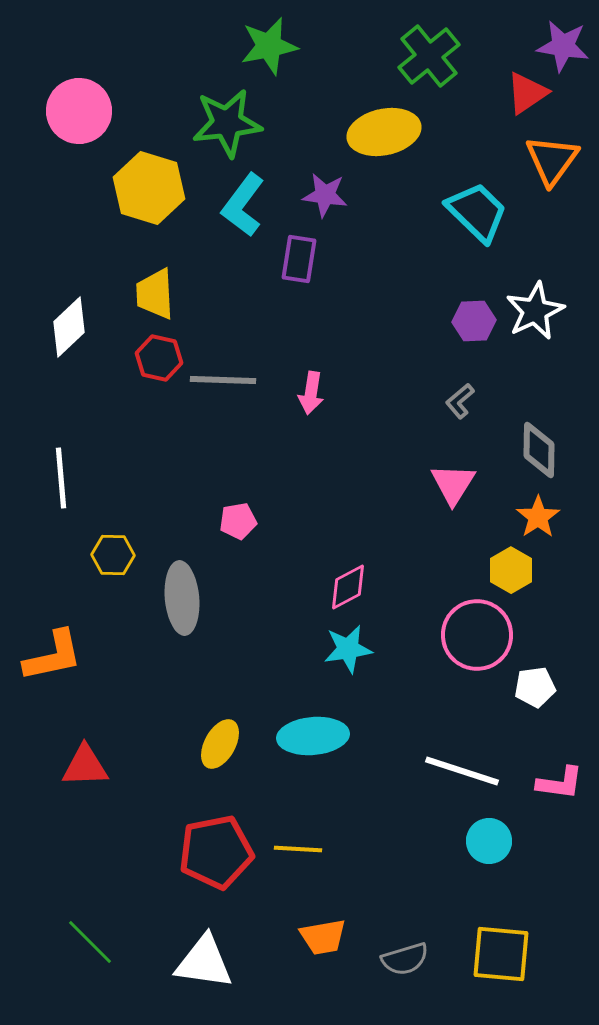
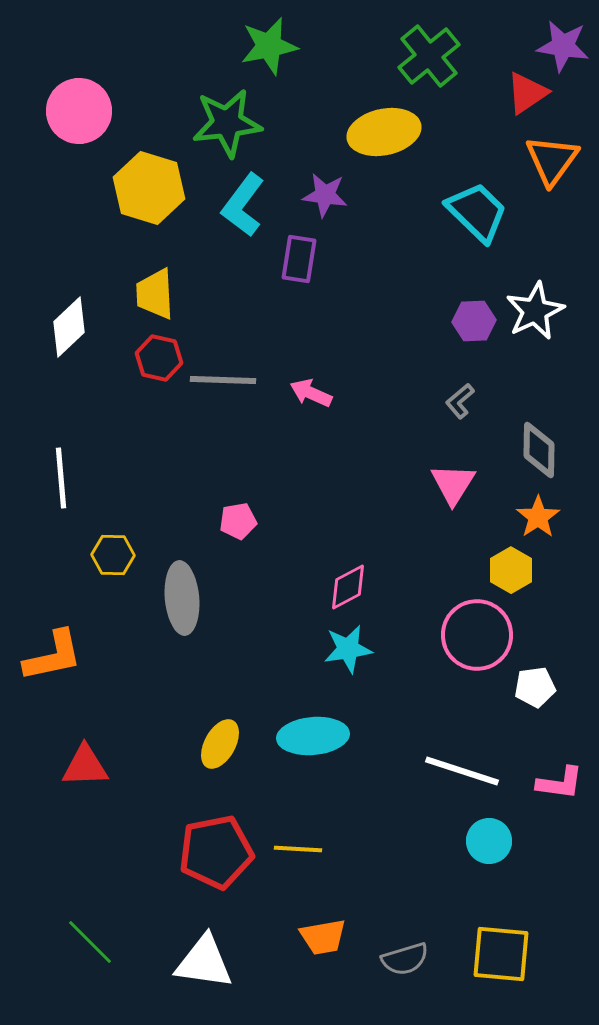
pink arrow at (311, 393): rotated 105 degrees clockwise
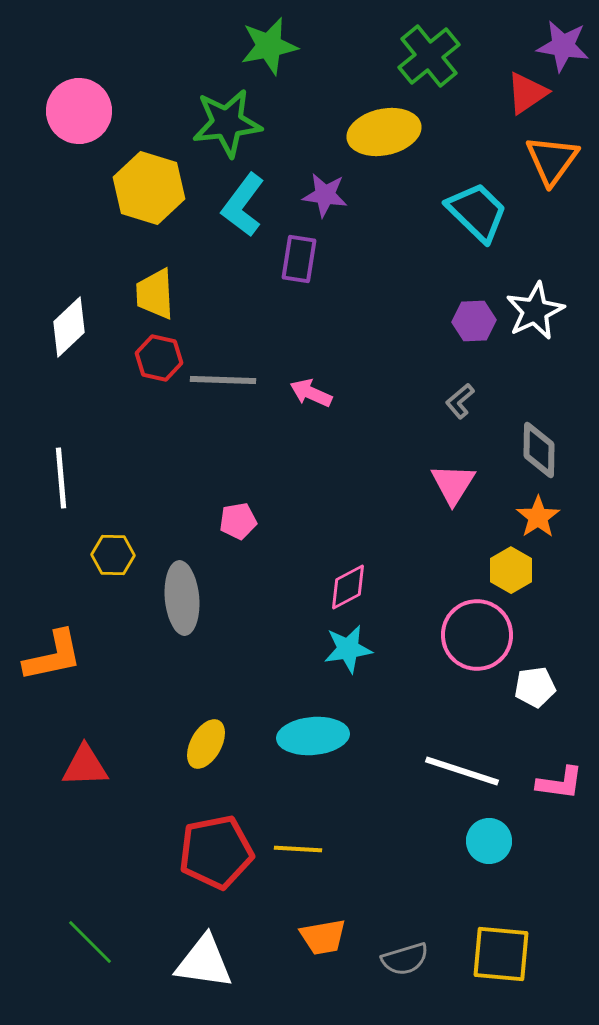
yellow ellipse at (220, 744): moved 14 px left
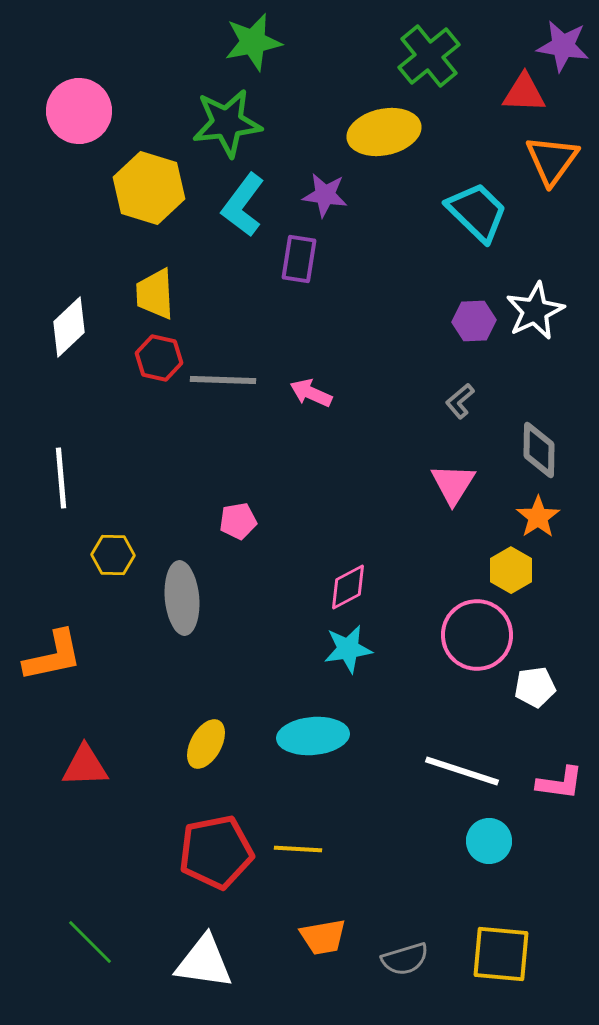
green star at (269, 46): moved 16 px left, 4 px up
red triangle at (527, 93): moved 3 px left; rotated 36 degrees clockwise
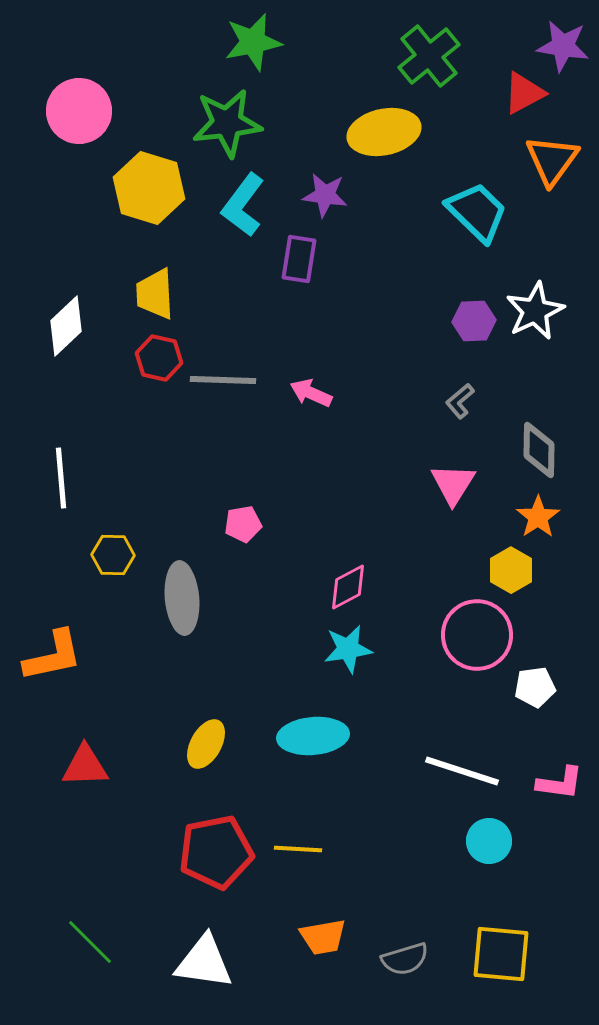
red triangle at (524, 93): rotated 30 degrees counterclockwise
white diamond at (69, 327): moved 3 px left, 1 px up
pink pentagon at (238, 521): moved 5 px right, 3 px down
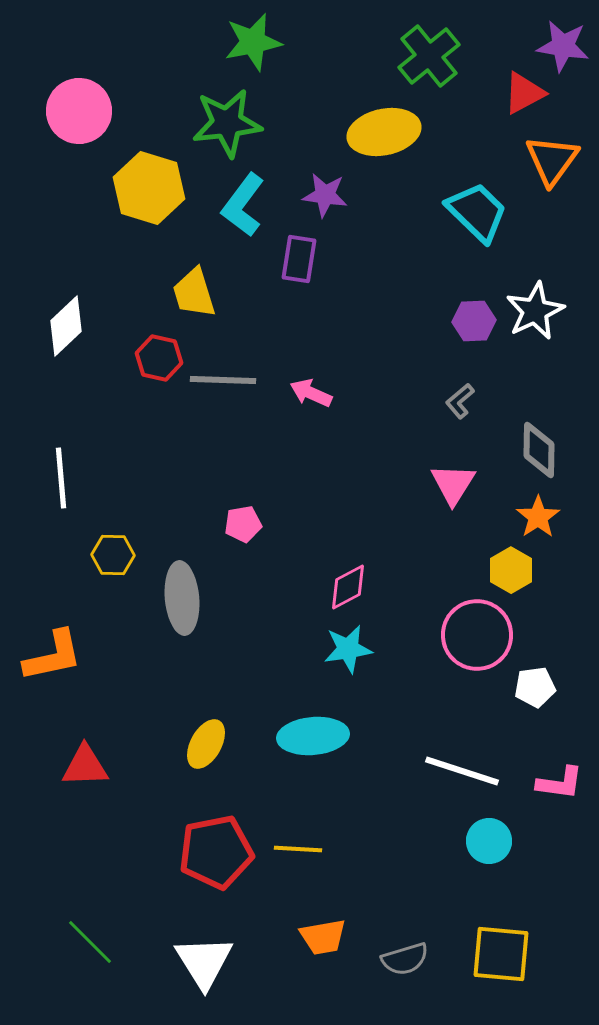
yellow trapezoid at (155, 294): moved 39 px right, 1 px up; rotated 14 degrees counterclockwise
white triangle at (204, 962): rotated 50 degrees clockwise
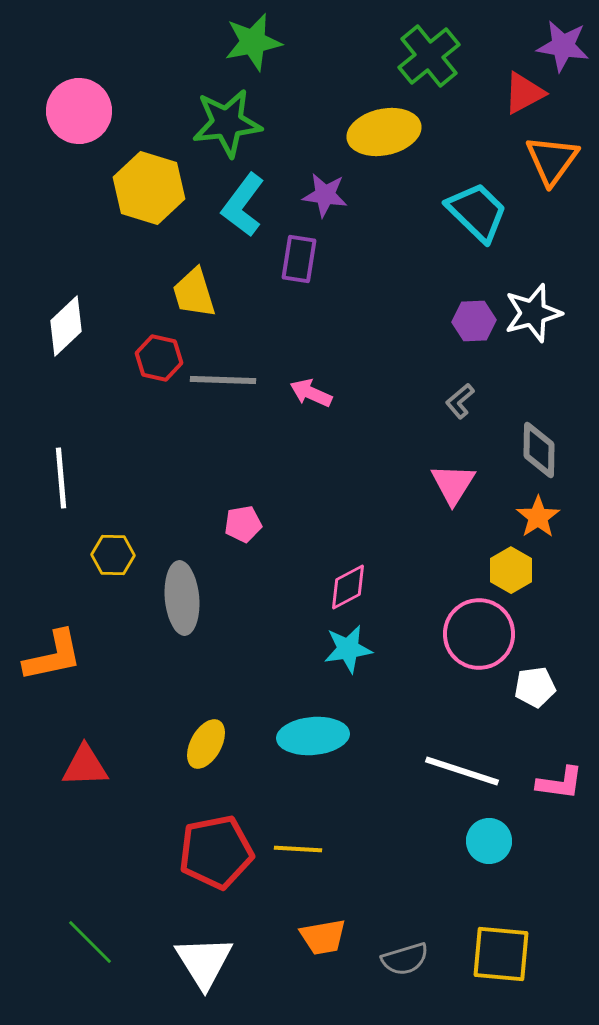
white star at (535, 311): moved 2 px left, 2 px down; rotated 10 degrees clockwise
pink circle at (477, 635): moved 2 px right, 1 px up
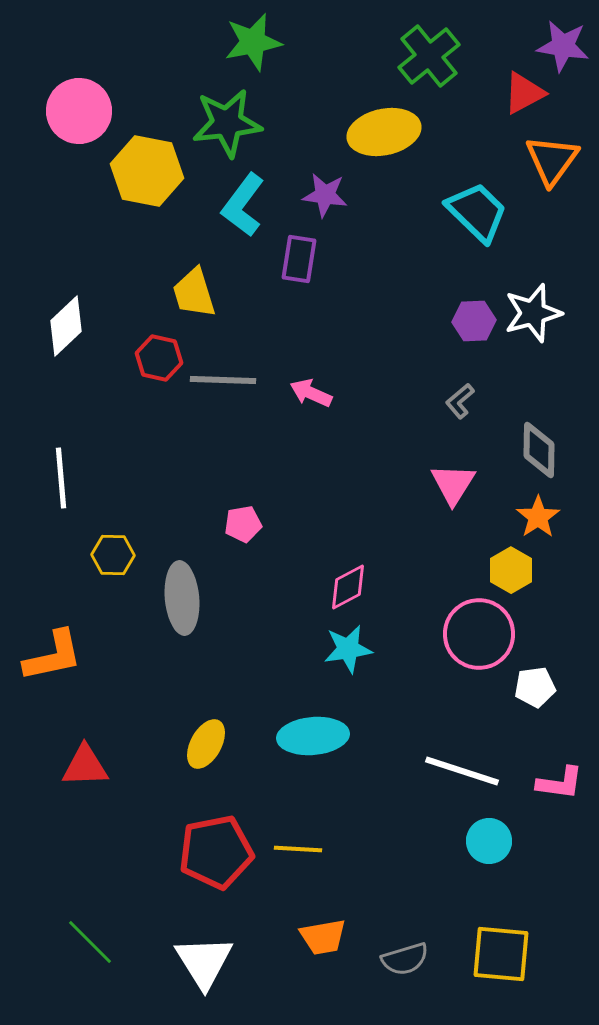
yellow hexagon at (149, 188): moved 2 px left, 17 px up; rotated 6 degrees counterclockwise
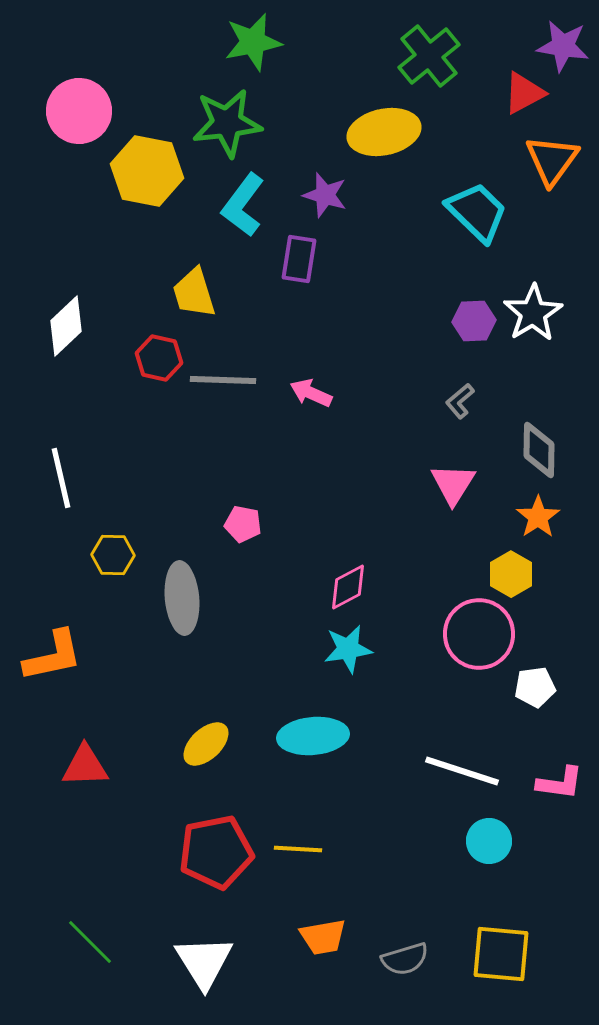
purple star at (325, 195): rotated 9 degrees clockwise
white star at (533, 313): rotated 16 degrees counterclockwise
white line at (61, 478): rotated 8 degrees counterclockwise
pink pentagon at (243, 524): rotated 21 degrees clockwise
yellow hexagon at (511, 570): moved 4 px down
yellow ellipse at (206, 744): rotated 18 degrees clockwise
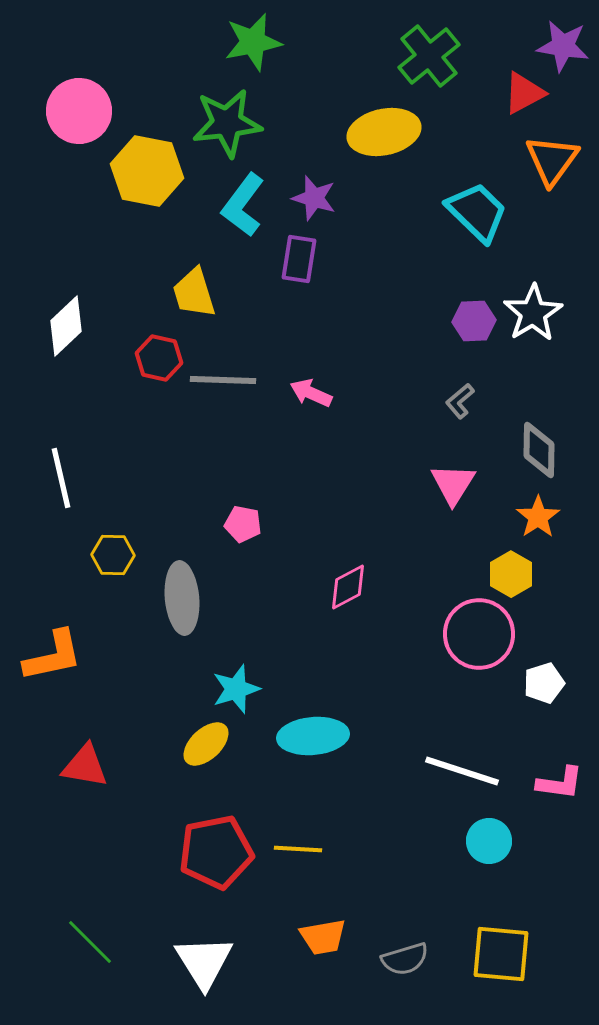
purple star at (325, 195): moved 11 px left, 3 px down
cyan star at (348, 649): moved 112 px left, 40 px down; rotated 9 degrees counterclockwise
white pentagon at (535, 687): moved 9 px right, 4 px up; rotated 9 degrees counterclockwise
red triangle at (85, 766): rotated 12 degrees clockwise
